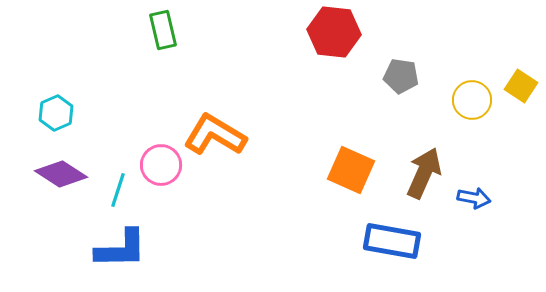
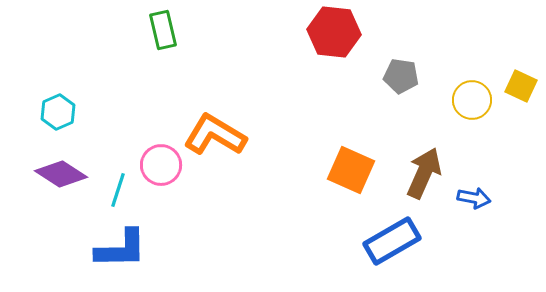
yellow square: rotated 8 degrees counterclockwise
cyan hexagon: moved 2 px right, 1 px up
blue rectangle: rotated 40 degrees counterclockwise
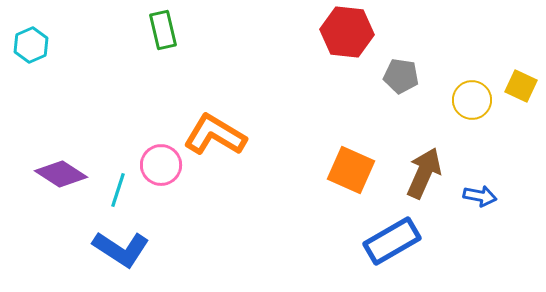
red hexagon: moved 13 px right
cyan hexagon: moved 27 px left, 67 px up
blue arrow: moved 6 px right, 2 px up
blue L-shape: rotated 34 degrees clockwise
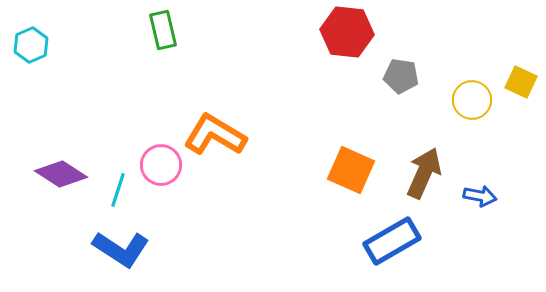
yellow square: moved 4 px up
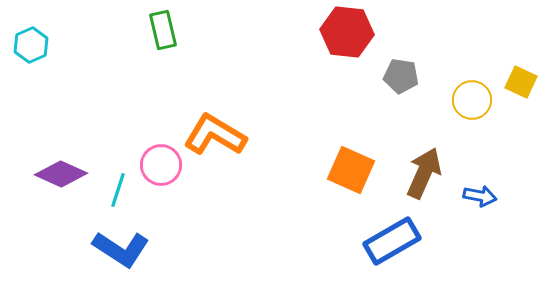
purple diamond: rotated 9 degrees counterclockwise
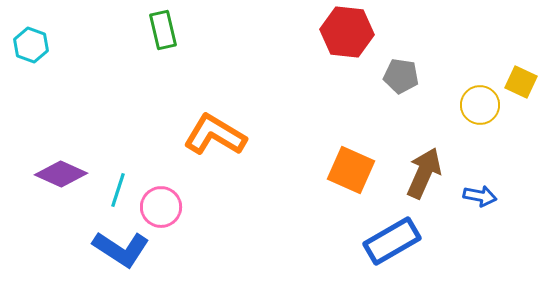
cyan hexagon: rotated 16 degrees counterclockwise
yellow circle: moved 8 px right, 5 px down
pink circle: moved 42 px down
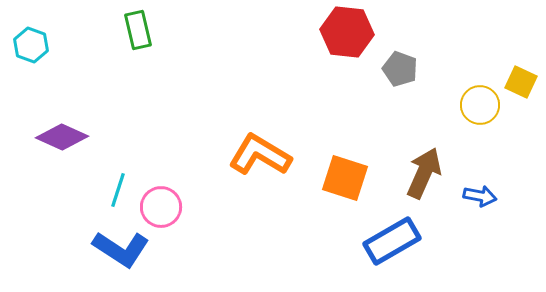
green rectangle: moved 25 px left
gray pentagon: moved 1 px left, 7 px up; rotated 12 degrees clockwise
orange L-shape: moved 45 px right, 20 px down
orange square: moved 6 px left, 8 px down; rotated 6 degrees counterclockwise
purple diamond: moved 1 px right, 37 px up
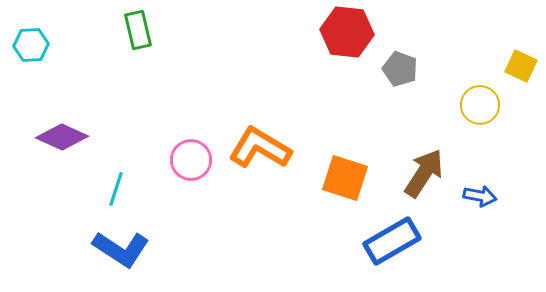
cyan hexagon: rotated 24 degrees counterclockwise
yellow square: moved 16 px up
orange L-shape: moved 7 px up
brown arrow: rotated 9 degrees clockwise
cyan line: moved 2 px left, 1 px up
pink circle: moved 30 px right, 47 px up
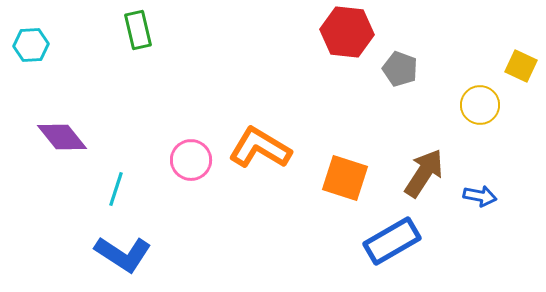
purple diamond: rotated 27 degrees clockwise
blue L-shape: moved 2 px right, 5 px down
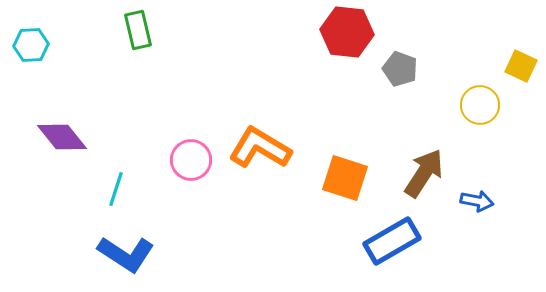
blue arrow: moved 3 px left, 5 px down
blue L-shape: moved 3 px right
